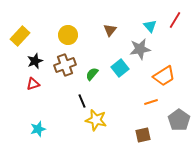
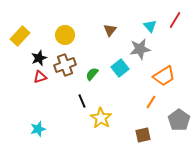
yellow circle: moved 3 px left
black star: moved 4 px right, 3 px up
red triangle: moved 7 px right, 7 px up
orange line: rotated 40 degrees counterclockwise
yellow star: moved 5 px right, 2 px up; rotated 20 degrees clockwise
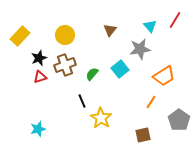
cyan square: moved 1 px down
